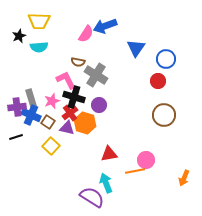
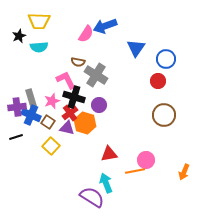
orange arrow: moved 6 px up
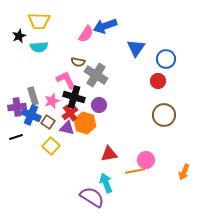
gray rectangle: moved 2 px right, 2 px up
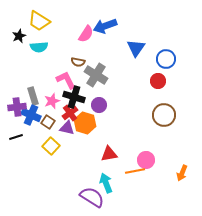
yellow trapezoid: rotated 30 degrees clockwise
orange arrow: moved 2 px left, 1 px down
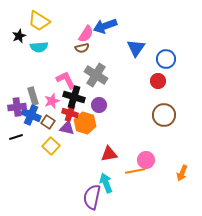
brown semicircle: moved 4 px right, 14 px up; rotated 24 degrees counterclockwise
red cross: rotated 35 degrees counterclockwise
purple semicircle: rotated 110 degrees counterclockwise
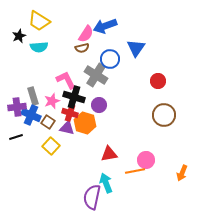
blue circle: moved 56 px left
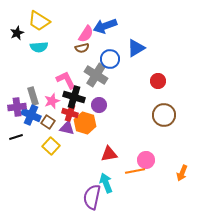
black star: moved 2 px left, 3 px up
blue triangle: rotated 24 degrees clockwise
